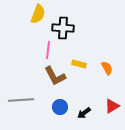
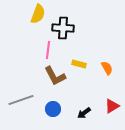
gray line: rotated 15 degrees counterclockwise
blue circle: moved 7 px left, 2 px down
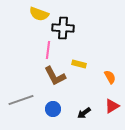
yellow semicircle: moved 1 px right; rotated 90 degrees clockwise
orange semicircle: moved 3 px right, 9 px down
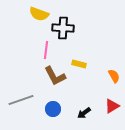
pink line: moved 2 px left
orange semicircle: moved 4 px right, 1 px up
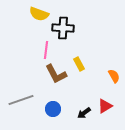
yellow rectangle: rotated 48 degrees clockwise
brown L-shape: moved 1 px right, 2 px up
red triangle: moved 7 px left
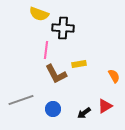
yellow rectangle: rotated 72 degrees counterclockwise
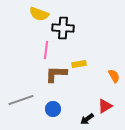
brown L-shape: rotated 120 degrees clockwise
black arrow: moved 3 px right, 6 px down
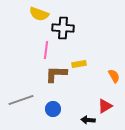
black arrow: moved 1 px right, 1 px down; rotated 40 degrees clockwise
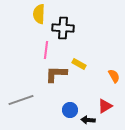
yellow semicircle: rotated 72 degrees clockwise
yellow rectangle: rotated 40 degrees clockwise
blue circle: moved 17 px right, 1 px down
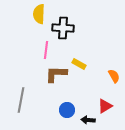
gray line: rotated 60 degrees counterclockwise
blue circle: moved 3 px left
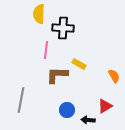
brown L-shape: moved 1 px right, 1 px down
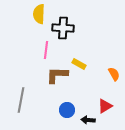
orange semicircle: moved 2 px up
